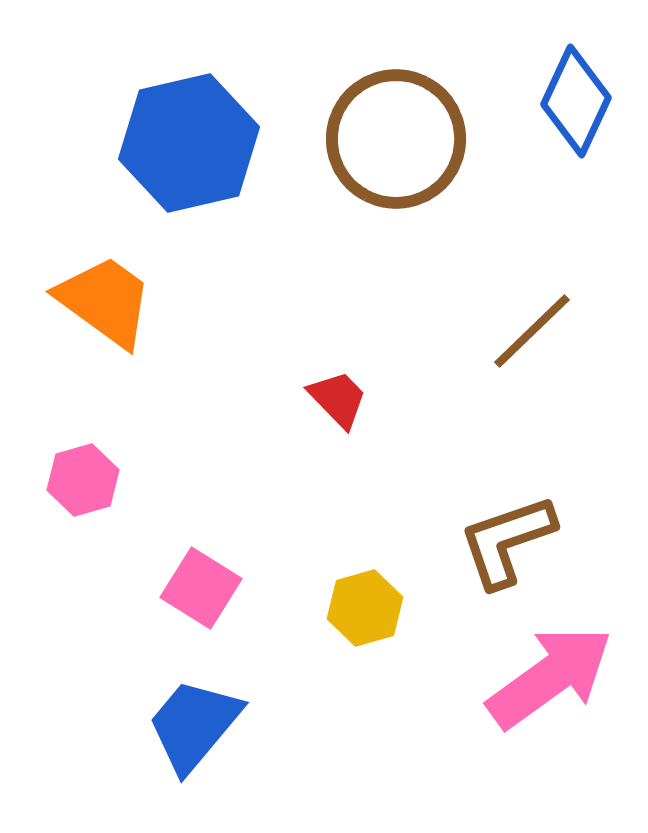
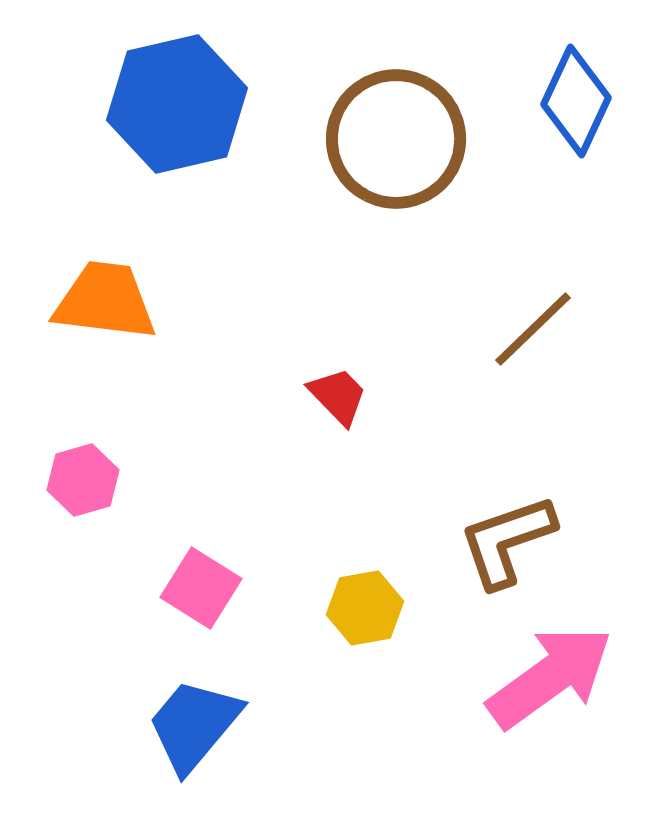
blue hexagon: moved 12 px left, 39 px up
orange trapezoid: rotated 29 degrees counterclockwise
brown line: moved 1 px right, 2 px up
red trapezoid: moved 3 px up
yellow hexagon: rotated 6 degrees clockwise
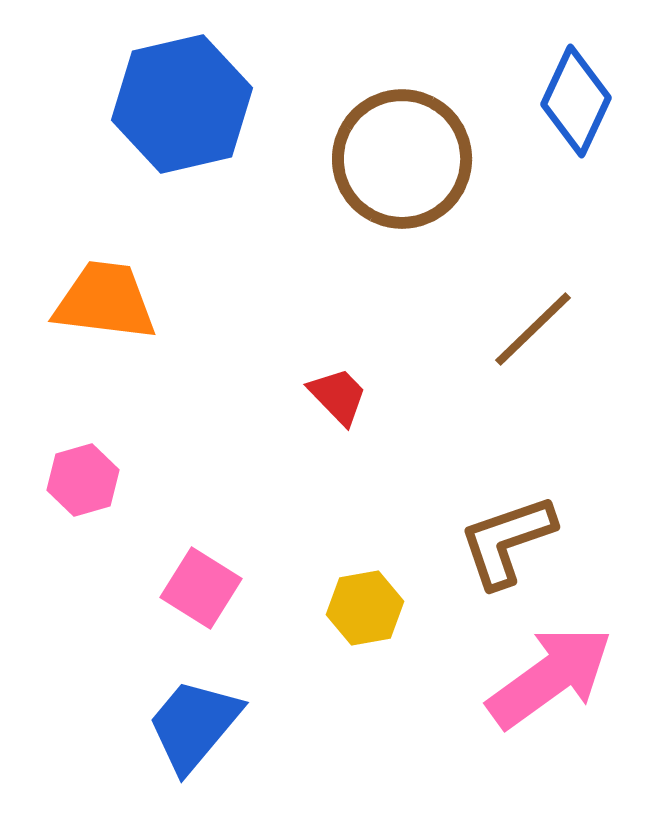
blue hexagon: moved 5 px right
brown circle: moved 6 px right, 20 px down
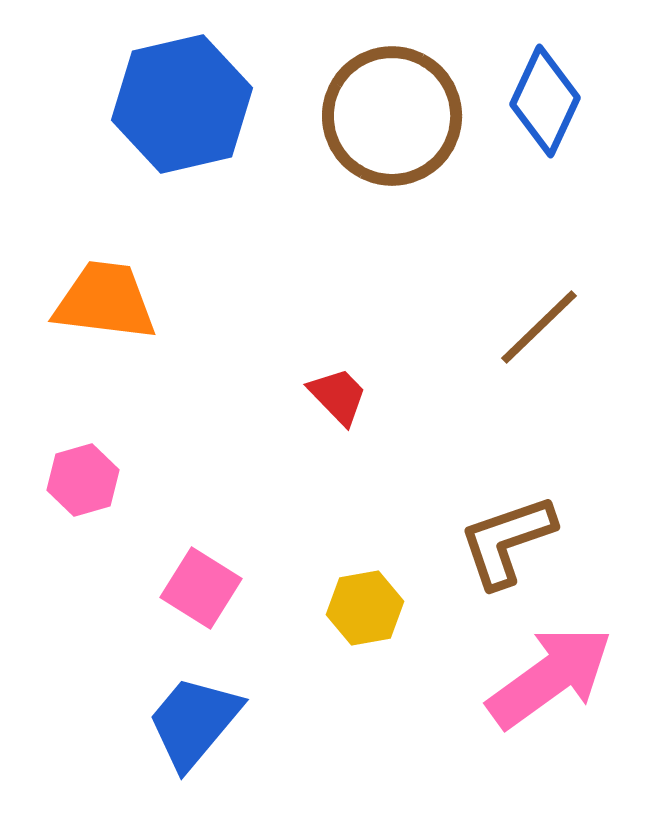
blue diamond: moved 31 px left
brown circle: moved 10 px left, 43 px up
brown line: moved 6 px right, 2 px up
blue trapezoid: moved 3 px up
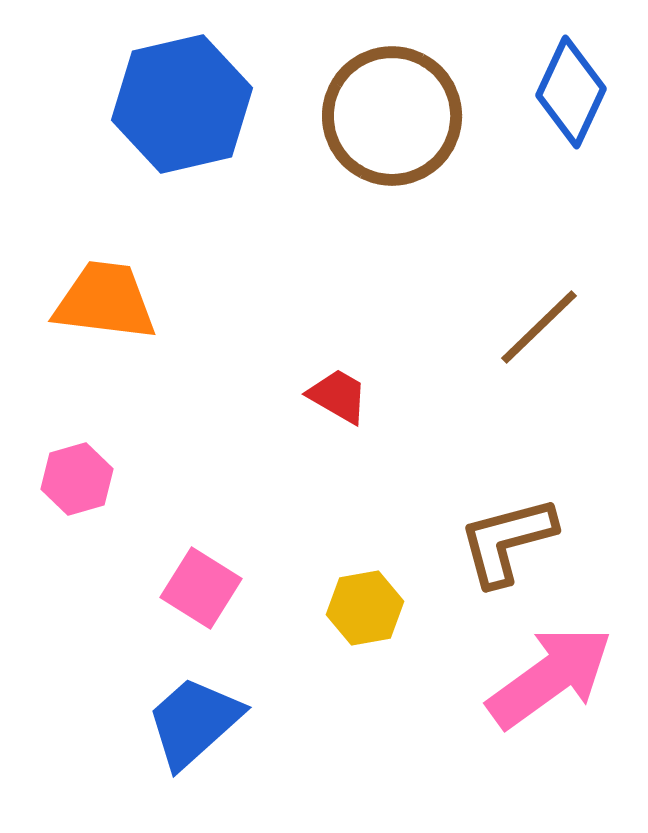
blue diamond: moved 26 px right, 9 px up
red trapezoid: rotated 16 degrees counterclockwise
pink hexagon: moved 6 px left, 1 px up
brown L-shape: rotated 4 degrees clockwise
blue trapezoid: rotated 8 degrees clockwise
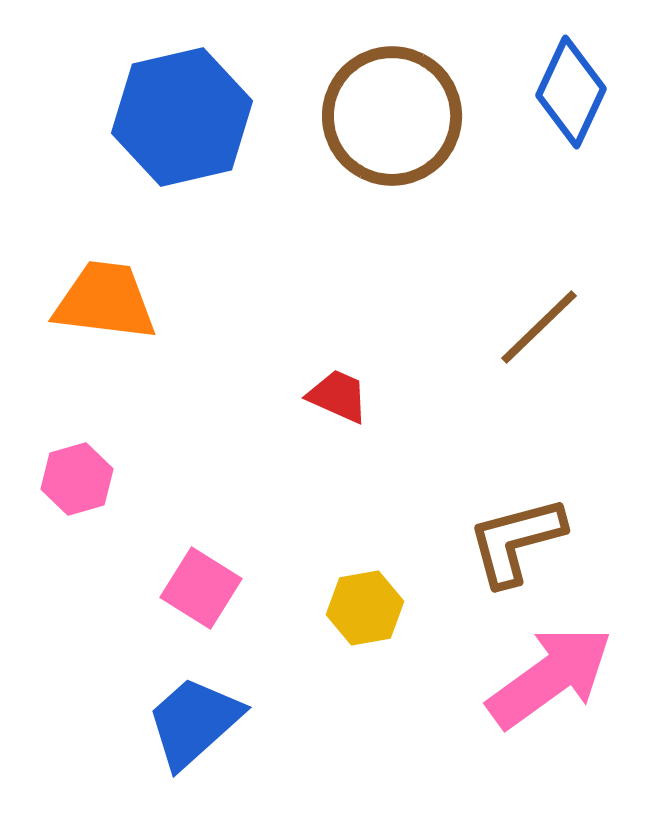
blue hexagon: moved 13 px down
red trapezoid: rotated 6 degrees counterclockwise
brown L-shape: moved 9 px right
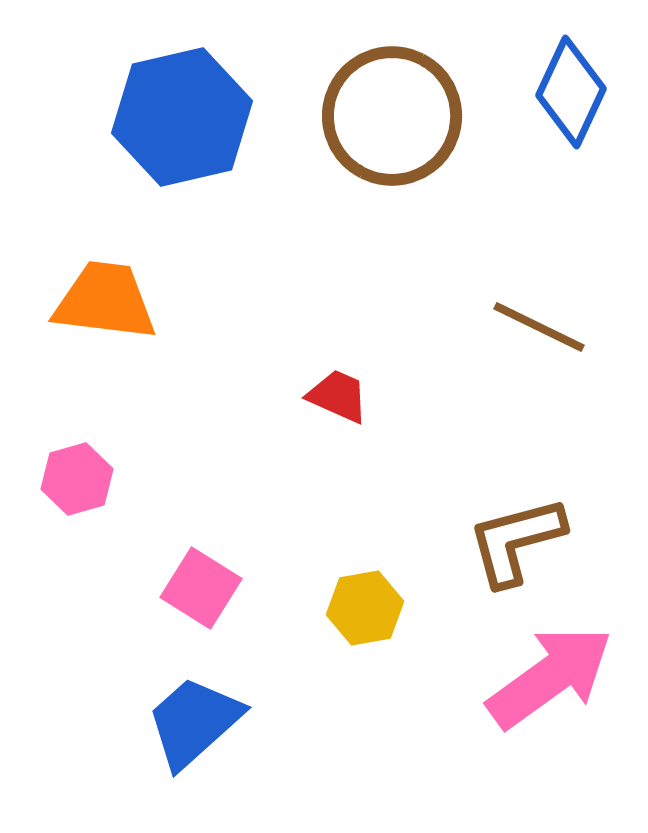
brown line: rotated 70 degrees clockwise
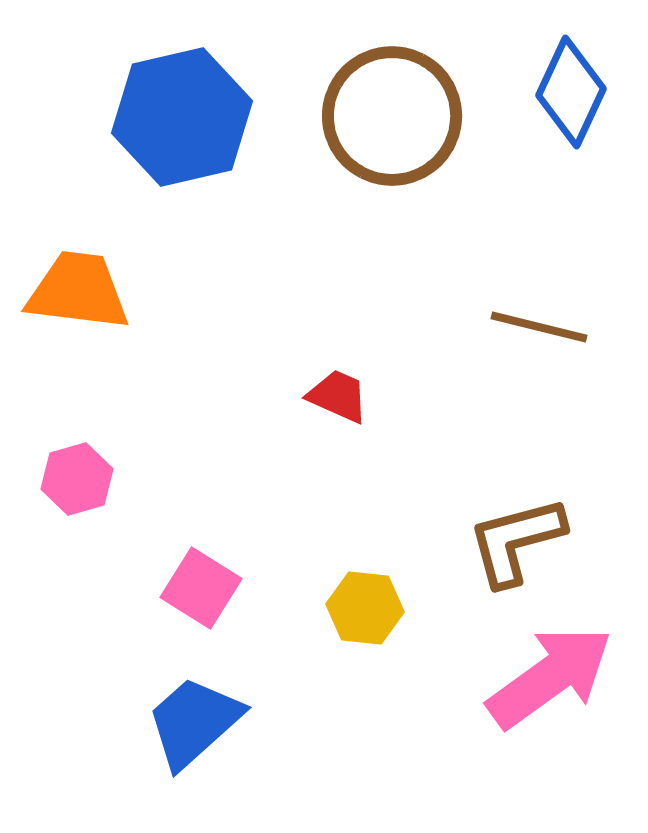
orange trapezoid: moved 27 px left, 10 px up
brown line: rotated 12 degrees counterclockwise
yellow hexagon: rotated 16 degrees clockwise
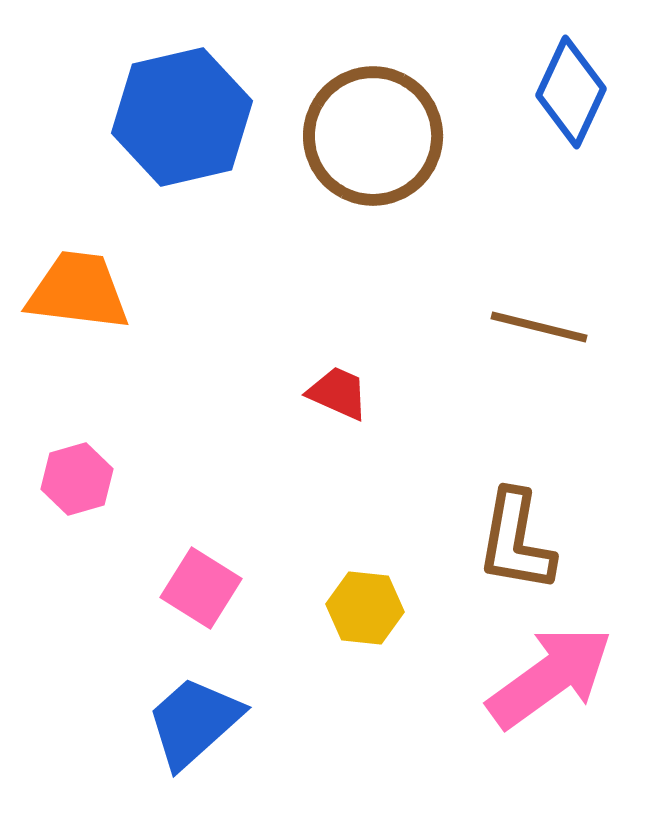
brown circle: moved 19 px left, 20 px down
red trapezoid: moved 3 px up
brown L-shape: rotated 65 degrees counterclockwise
